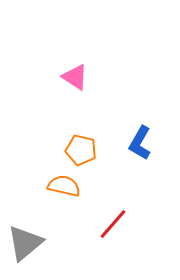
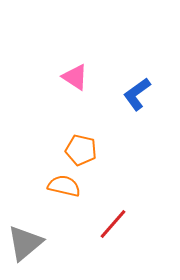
blue L-shape: moved 3 px left, 49 px up; rotated 24 degrees clockwise
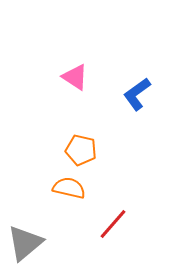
orange semicircle: moved 5 px right, 2 px down
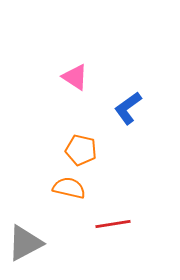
blue L-shape: moved 9 px left, 14 px down
red line: rotated 40 degrees clockwise
gray triangle: rotated 12 degrees clockwise
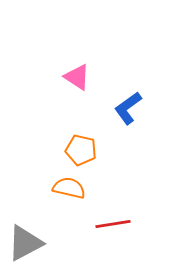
pink triangle: moved 2 px right
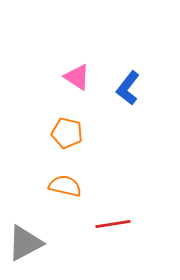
blue L-shape: moved 20 px up; rotated 16 degrees counterclockwise
orange pentagon: moved 14 px left, 17 px up
orange semicircle: moved 4 px left, 2 px up
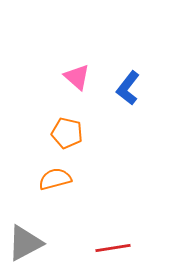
pink triangle: rotated 8 degrees clockwise
orange semicircle: moved 10 px left, 7 px up; rotated 28 degrees counterclockwise
red line: moved 24 px down
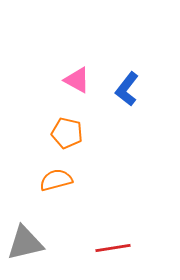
pink triangle: moved 3 px down; rotated 12 degrees counterclockwise
blue L-shape: moved 1 px left, 1 px down
orange semicircle: moved 1 px right, 1 px down
gray triangle: rotated 15 degrees clockwise
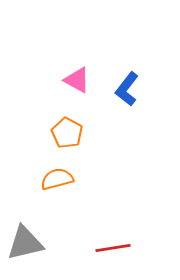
orange pentagon: rotated 16 degrees clockwise
orange semicircle: moved 1 px right, 1 px up
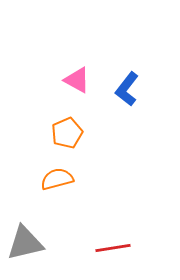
orange pentagon: rotated 20 degrees clockwise
